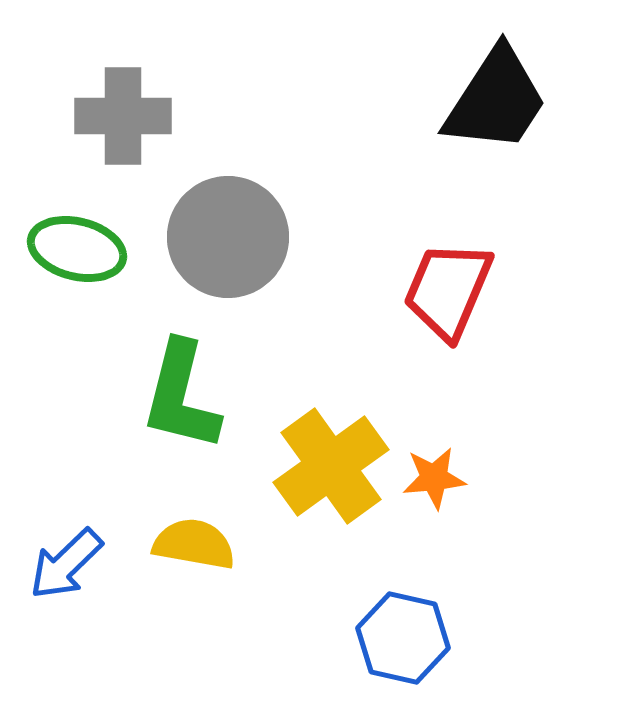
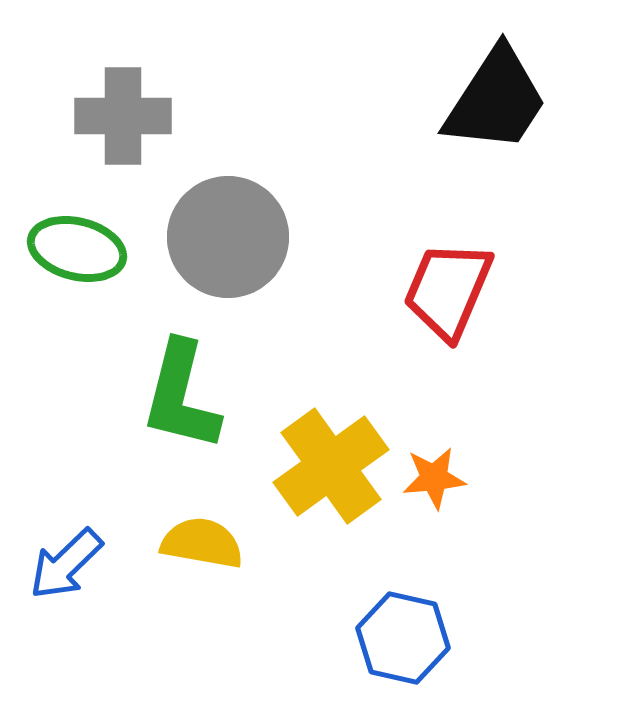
yellow semicircle: moved 8 px right, 1 px up
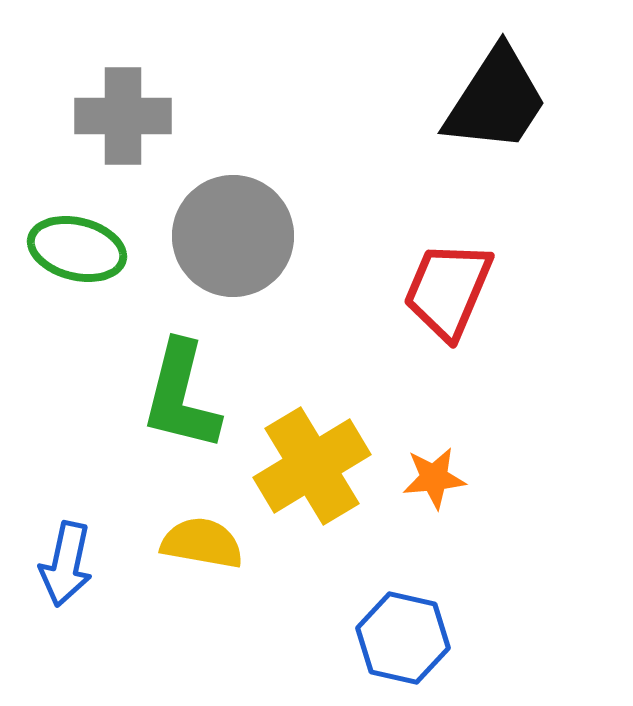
gray circle: moved 5 px right, 1 px up
yellow cross: moved 19 px left; rotated 5 degrees clockwise
blue arrow: rotated 34 degrees counterclockwise
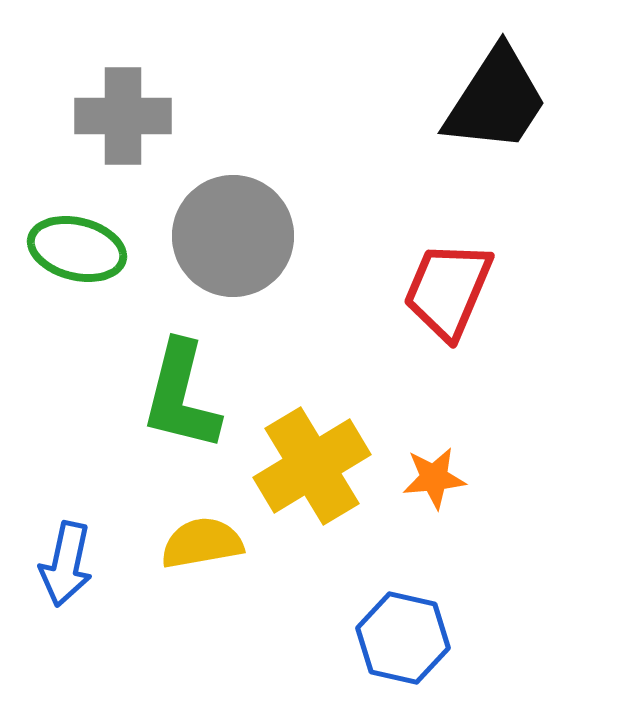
yellow semicircle: rotated 20 degrees counterclockwise
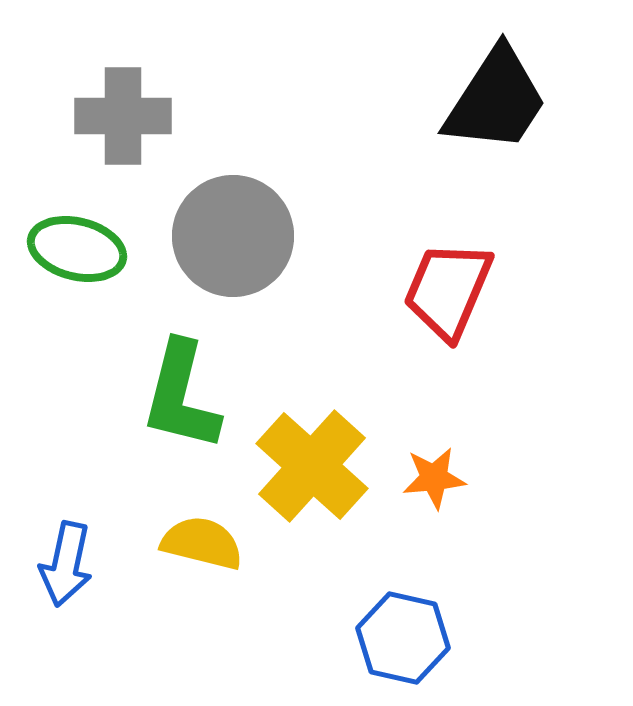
yellow cross: rotated 17 degrees counterclockwise
yellow semicircle: rotated 24 degrees clockwise
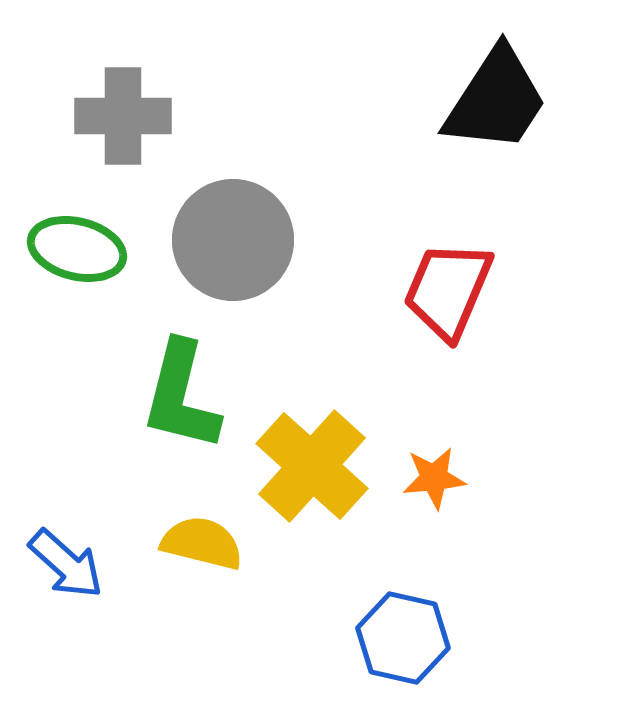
gray circle: moved 4 px down
blue arrow: rotated 60 degrees counterclockwise
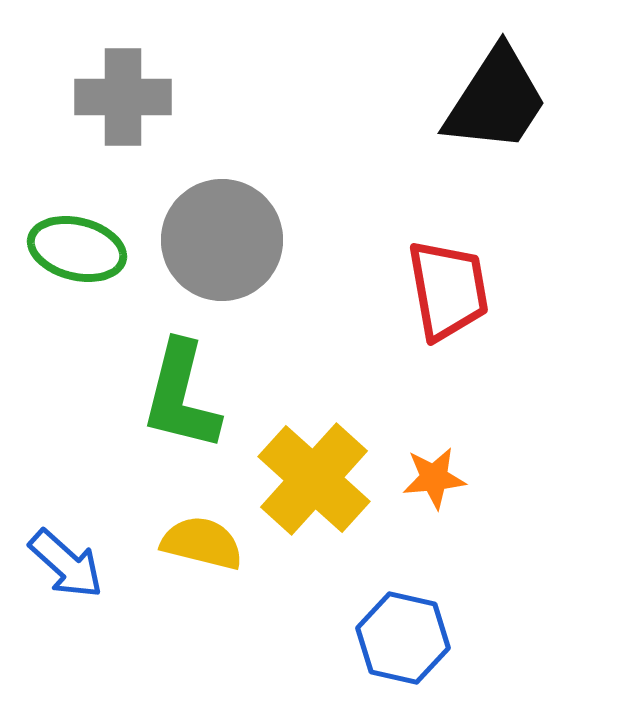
gray cross: moved 19 px up
gray circle: moved 11 px left
red trapezoid: rotated 147 degrees clockwise
yellow cross: moved 2 px right, 13 px down
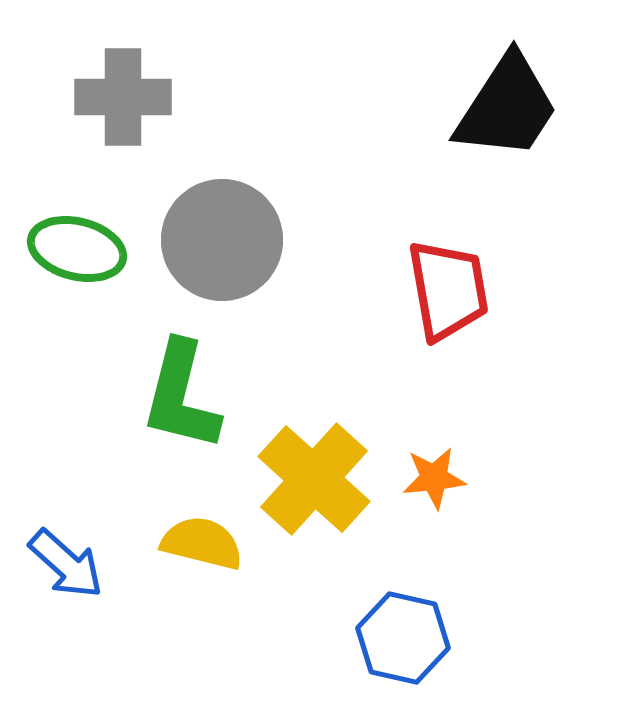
black trapezoid: moved 11 px right, 7 px down
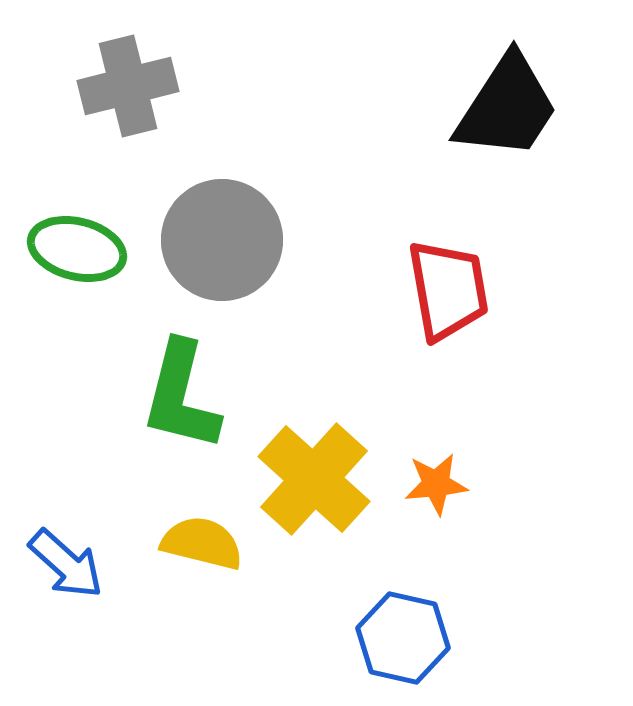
gray cross: moved 5 px right, 11 px up; rotated 14 degrees counterclockwise
orange star: moved 2 px right, 6 px down
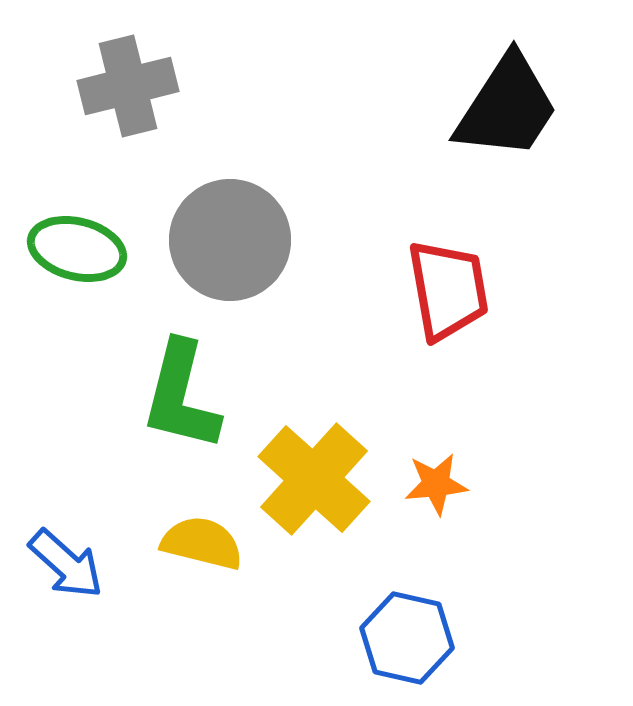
gray circle: moved 8 px right
blue hexagon: moved 4 px right
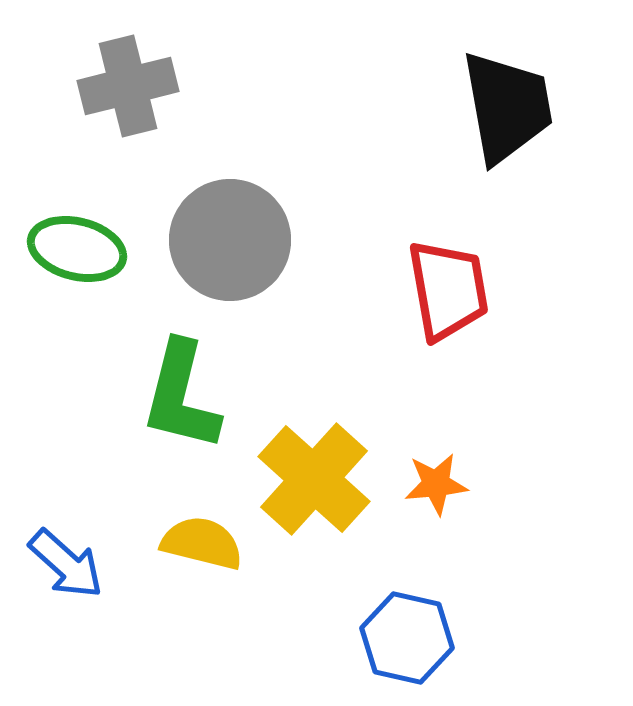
black trapezoid: rotated 43 degrees counterclockwise
